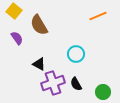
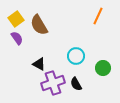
yellow square: moved 2 px right, 8 px down; rotated 14 degrees clockwise
orange line: rotated 42 degrees counterclockwise
cyan circle: moved 2 px down
green circle: moved 24 px up
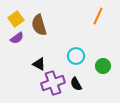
brown semicircle: rotated 15 degrees clockwise
purple semicircle: rotated 88 degrees clockwise
green circle: moved 2 px up
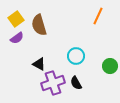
green circle: moved 7 px right
black semicircle: moved 1 px up
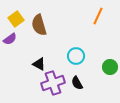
purple semicircle: moved 7 px left, 1 px down
green circle: moved 1 px down
black semicircle: moved 1 px right
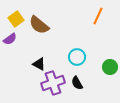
brown semicircle: rotated 35 degrees counterclockwise
cyan circle: moved 1 px right, 1 px down
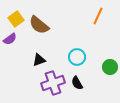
black triangle: moved 4 px up; rotated 48 degrees counterclockwise
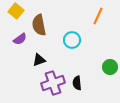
yellow square: moved 8 px up; rotated 14 degrees counterclockwise
brown semicircle: rotated 40 degrees clockwise
purple semicircle: moved 10 px right
cyan circle: moved 5 px left, 17 px up
black semicircle: rotated 24 degrees clockwise
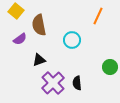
purple cross: rotated 25 degrees counterclockwise
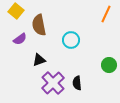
orange line: moved 8 px right, 2 px up
cyan circle: moved 1 px left
green circle: moved 1 px left, 2 px up
